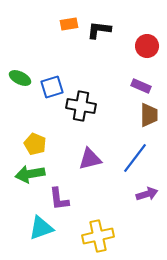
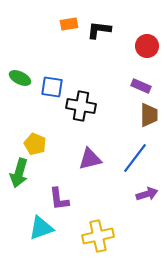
blue square: rotated 25 degrees clockwise
green arrow: moved 11 px left, 1 px up; rotated 64 degrees counterclockwise
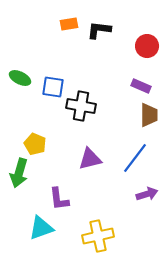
blue square: moved 1 px right
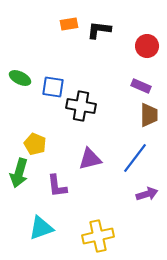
purple L-shape: moved 2 px left, 13 px up
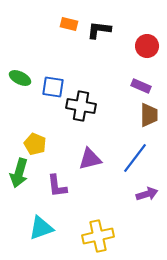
orange rectangle: rotated 24 degrees clockwise
